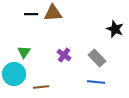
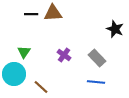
brown line: rotated 49 degrees clockwise
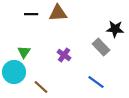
brown triangle: moved 5 px right
black star: rotated 18 degrees counterclockwise
gray rectangle: moved 4 px right, 11 px up
cyan circle: moved 2 px up
blue line: rotated 30 degrees clockwise
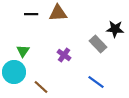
gray rectangle: moved 3 px left, 3 px up
green triangle: moved 1 px left, 1 px up
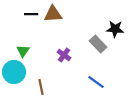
brown triangle: moved 5 px left, 1 px down
brown line: rotated 35 degrees clockwise
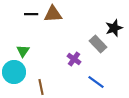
black star: moved 1 px left, 1 px up; rotated 24 degrees counterclockwise
purple cross: moved 10 px right, 4 px down
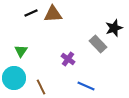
black line: moved 1 px up; rotated 24 degrees counterclockwise
green triangle: moved 2 px left
purple cross: moved 6 px left
cyan circle: moved 6 px down
blue line: moved 10 px left, 4 px down; rotated 12 degrees counterclockwise
brown line: rotated 14 degrees counterclockwise
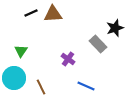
black star: moved 1 px right
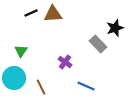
purple cross: moved 3 px left, 3 px down
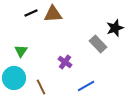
blue line: rotated 54 degrees counterclockwise
